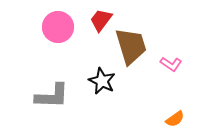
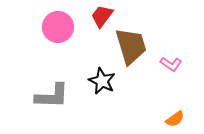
red trapezoid: moved 1 px right, 4 px up
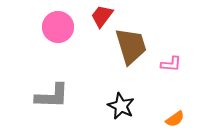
pink L-shape: rotated 30 degrees counterclockwise
black star: moved 19 px right, 25 px down
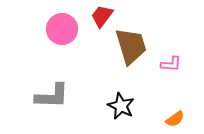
pink circle: moved 4 px right, 2 px down
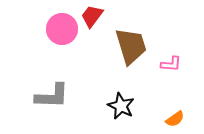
red trapezoid: moved 10 px left
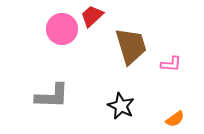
red trapezoid: rotated 10 degrees clockwise
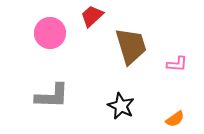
pink circle: moved 12 px left, 4 px down
pink L-shape: moved 6 px right
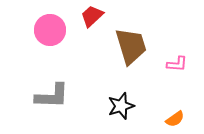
pink circle: moved 3 px up
black star: rotated 28 degrees clockwise
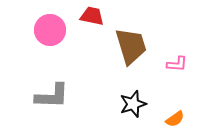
red trapezoid: rotated 55 degrees clockwise
black star: moved 12 px right, 2 px up
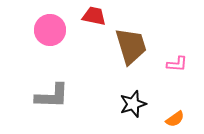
red trapezoid: moved 2 px right
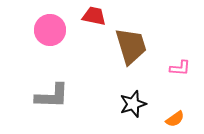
pink L-shape: moved 3 px right, 4 px down
